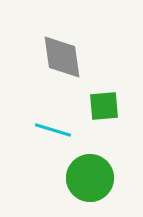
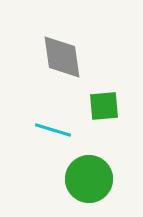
green circle: moved 1 px left, 1 px down
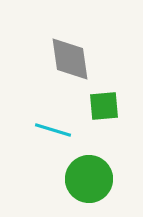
gray diamond: moved 8 px right, 2 px down
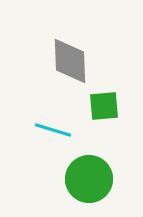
gray diamond: moved 2 px down; rotated 6 degrees clockwise
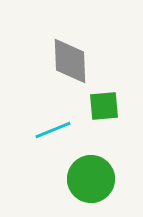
cyan line: rotated 39 degrees counterclockwise
green circle: moved 2 px right
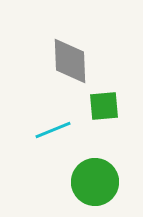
green circle: moved 4 px right, 3 px down
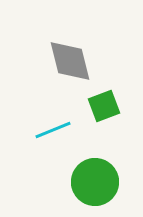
gray diamond: rotated 12 degrees counterclockwise
green square: rotated 16 degrees counterclockwise
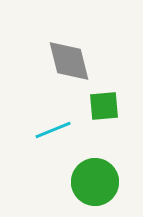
gray diamond: moved 1 px left
green square: rotated 16 degrees clockwise
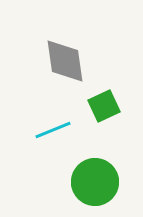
gray diamond: moved 4 px left; rotated 6 degrees clockwise
green square: rotated 20 degrees counterclockwise
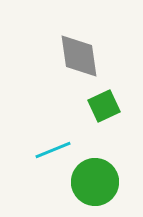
gray diamond: moved 14 px right, 5 px up
cyan line: moved 20 px down
